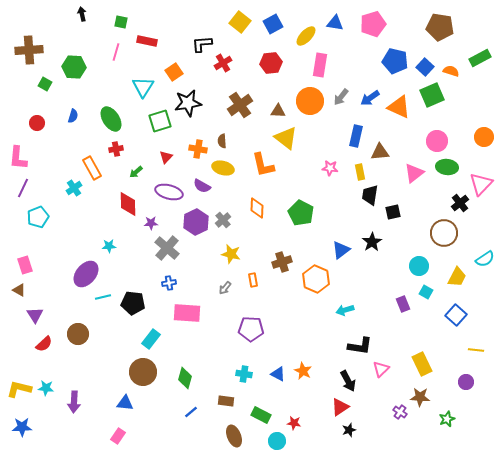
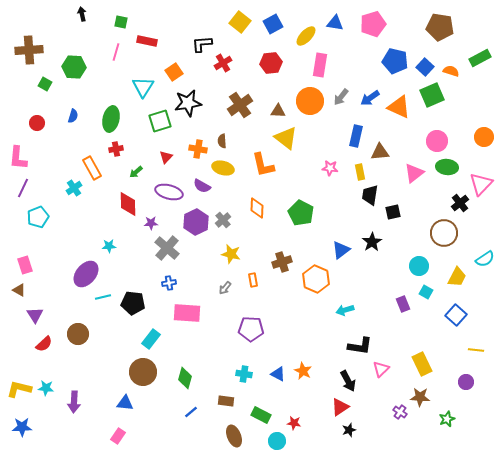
green ellipse at (111, 119): rotated 45 degrees clockwise
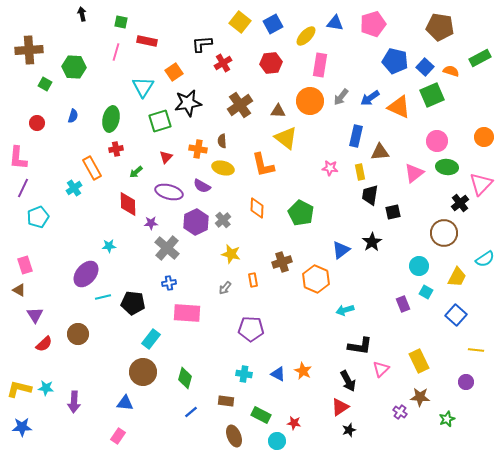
yellow rectangle at (422, 364): moved 3 px left, 3 px up
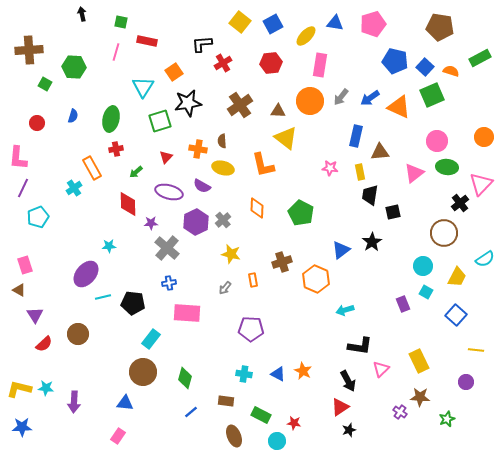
cyan circle at (419, 266): moved 4 px right
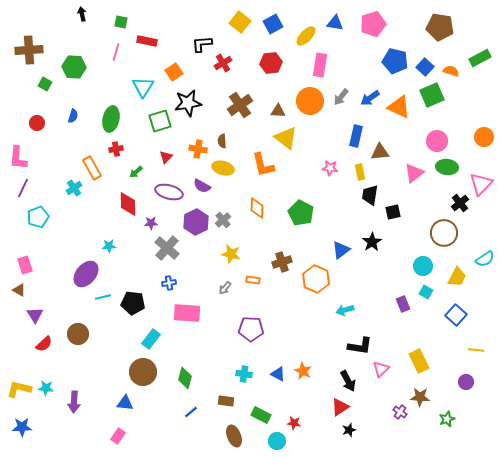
orange rectangle at (253, 280): rotated 72 degrees counterclockwise
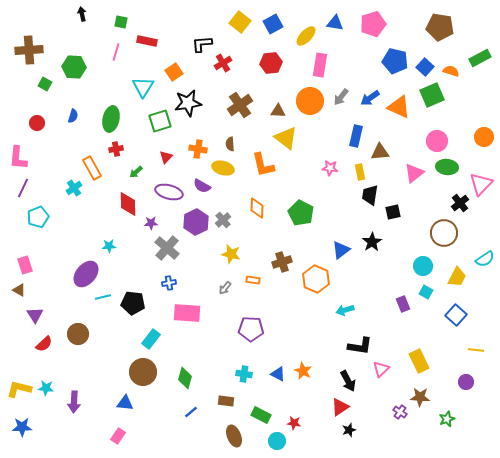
brown semicircle at (222, 141): moved 8 px right, 3 px down
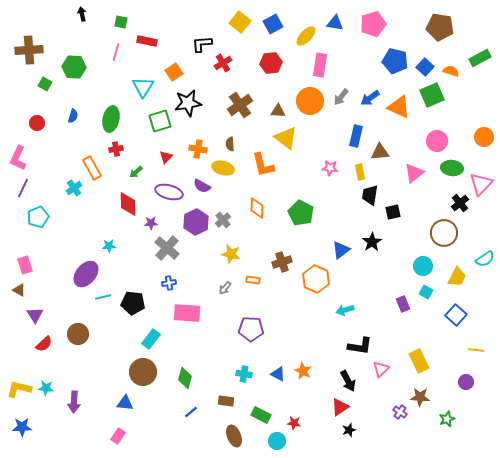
pink L-shape at (18, 158): rotated 20 degrees clockwise
green ellipse at (447, 167): moved 5 px right, 1 px down
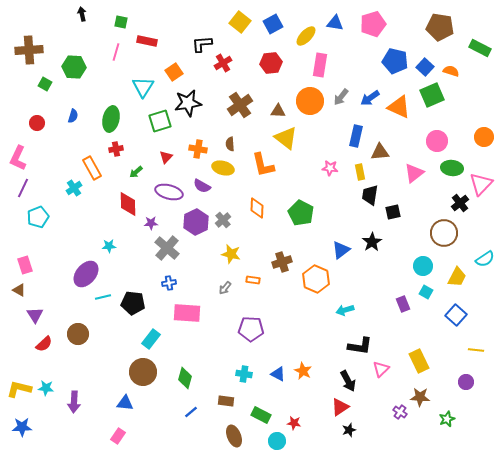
green rectangle at (480, 58): moved 10 px up; rotated 55 degrees clockwise
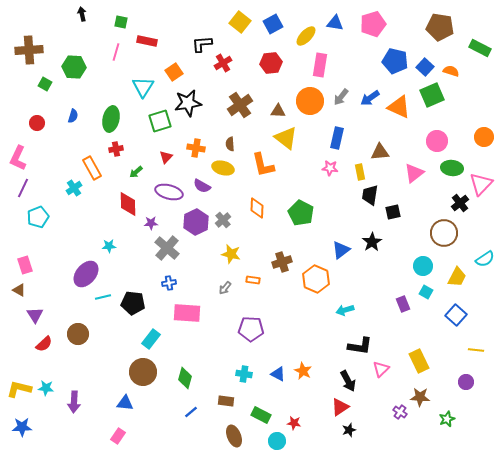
blue rectangle at (356, 136): moved 19 px left, 2 px down
orange cross at (198, 149): moved 2 px left, 1 px up
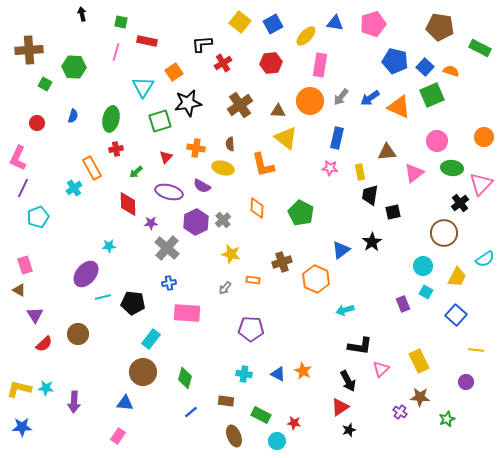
brown triangle at (380, 152): moved 7 px right
